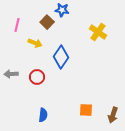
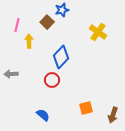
blue star: rotated 24 degrees counterclockwise
yellow arrow: moved 6 px left, 2 px up; rotated 112 degrees counterclockwise
blue diamond: rotated 10 degrees clockwise
red circle: moved 15 px right, 3 px down
orange square: moved 2 px up; rotated 16 degrees counterclockwise
blue semicircle: rotated 56 degrees counterclockwise
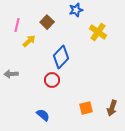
blue star: moved 14 px right
yellow arrow: rotated 48 degrees clockwise
brown arrow: moved 1 px left, 7 px up
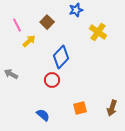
pink line: rotated 40 degrees counterclockwise
gray arrow: rotated 32 degrees clockwise
orange square: moved 6 px left
